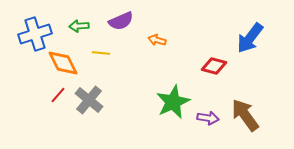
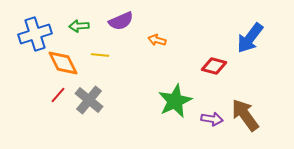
yellow line: moved 1 px left, 2 px down
green star: moved 2 px right, 1 px up
purple arrow: moved 4 px right, 1 px down
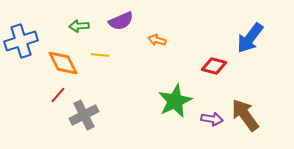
blue cross: moved 14 px left, 7 px down
gray cross: moved 5 px left, 15 px down; rotated 24 degrees clockwise
